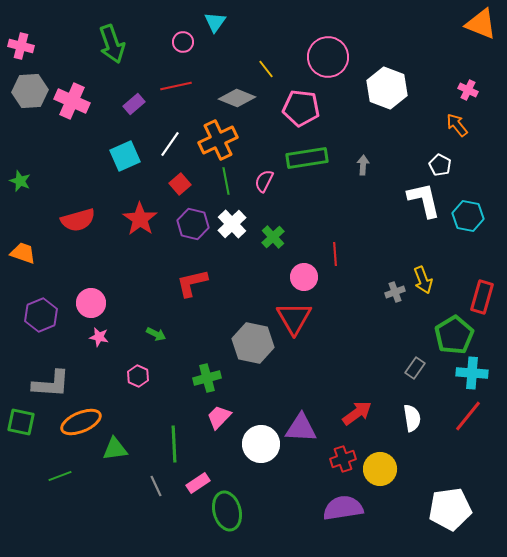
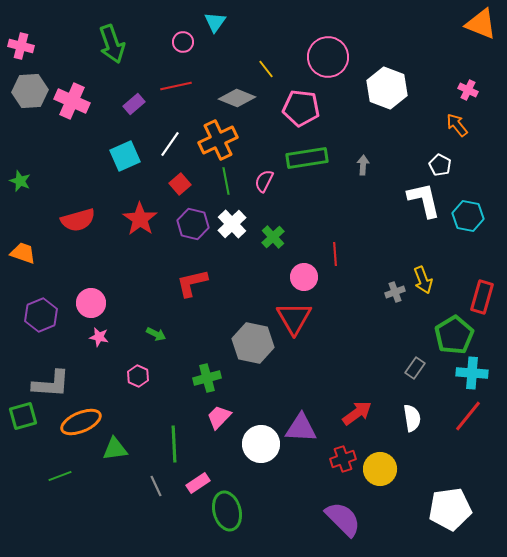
green square at (21, 422): moved 2 px right, 6 px up; rotated 28 degrees counterclockwise
purple semicircle at (343, 508): moved 11 px down; rotated 54 degrees clockwise
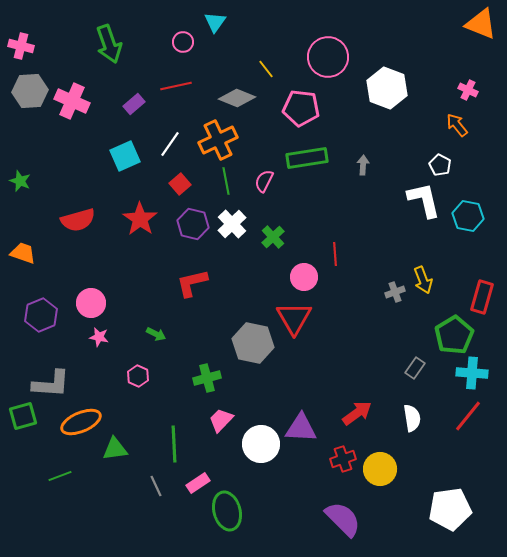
green arrow at (112, 44): moved 3 px left
pink trapezoid at (219, 417): moved 2 px right, 3 px down
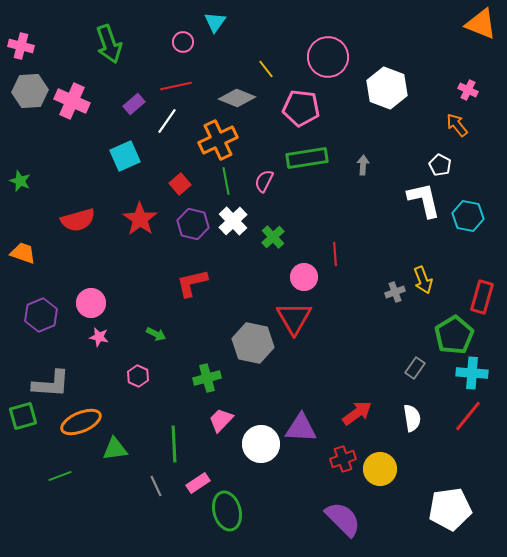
white line at (170, 144): moved 3 px left, 23 px up
white cross at (232, 224): moved 1 px right, 3 px up
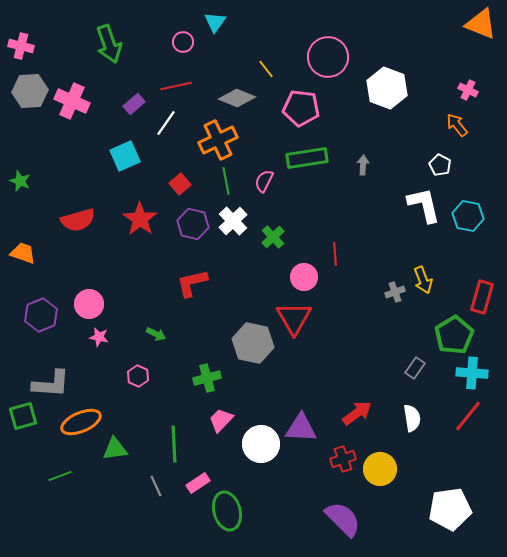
white line at (167, 121): moved 1 px left, 2 px down
white L-shape at (424, 200): moved 5 px down
pink circle at (91, 303): moved 2 px left, 1 px down
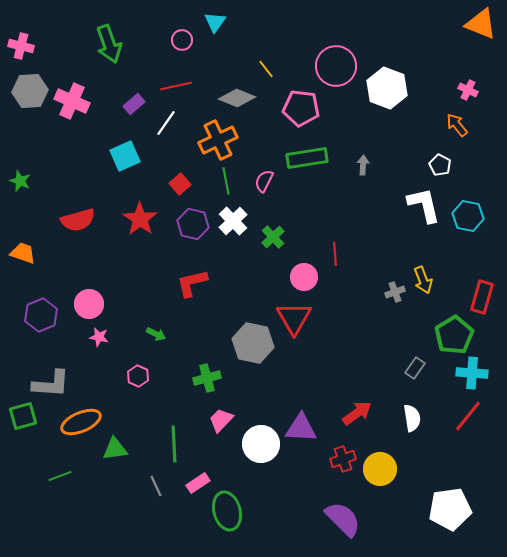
pink circle at (183, 42): moved 1 px left, 2 px up
pink circle at (328, 57): moved 8 px right, 9 px down
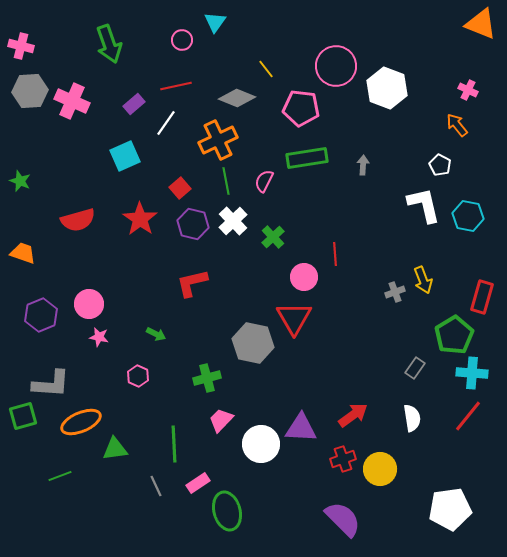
red square at (180, 184): moved 4 px down
red arrow at (357, 413): moved 4 px left, 2 px down
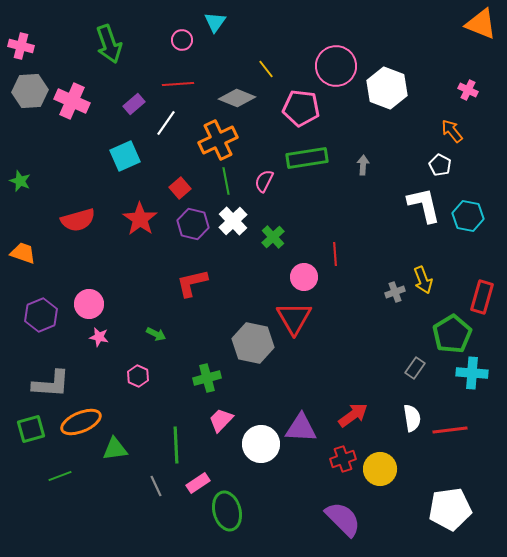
red line at (176, 86): moved 2 px right, 2 px up; rotated 8 degrees clockwise
orange arrow at (457, 125): moved 5 px left, 6 px down
green pentagon at (454, 335): moved 2 px left, 1 px up
green square at (23, 416): moved 8 px right, 13 px down
red line at (468, 416): moved 18 px left, 14 px down; rotated 44 degrees clockwise
green line at (174, 444): moved 2 px right, 1 px down
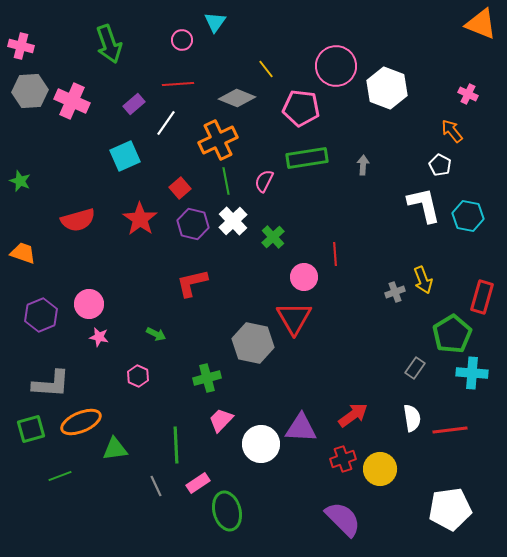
pink cross at (468, 90): moved 4 px down
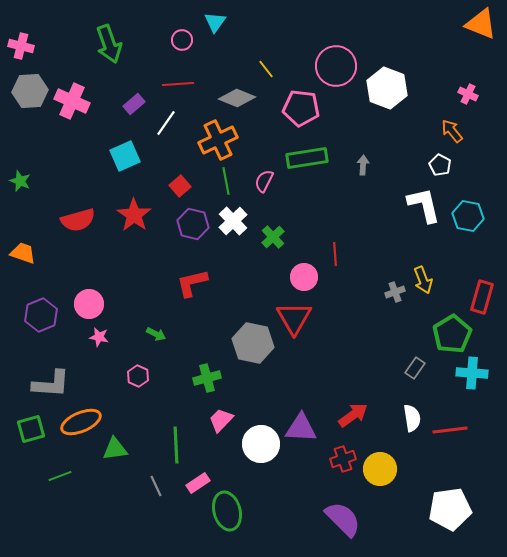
red square at (180, 188): moved 2 px up
red star at (140, 219): moved 6 px left, 4 px up
